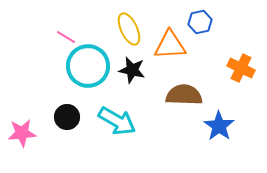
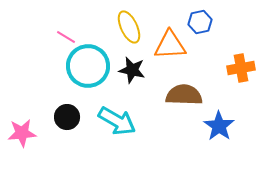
yellow ellipse: moved 2 px up
orange cross: rotated 36 degrees counterclockwise
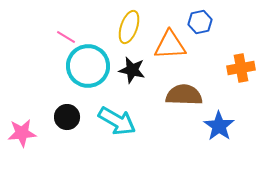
yellow ellipse: rotated 44 degrees clockwise
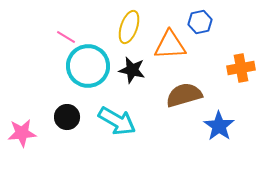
brown semicircle: rotated 18 degrees counterclockwise
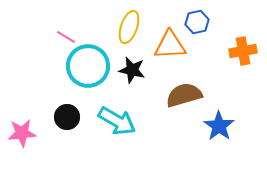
blue hexagon: moved 3 px left
orange cross: moved 2 px right, 17 px up
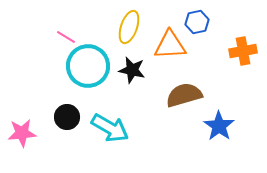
cyan arrow: moved 7 px left, 7 px down
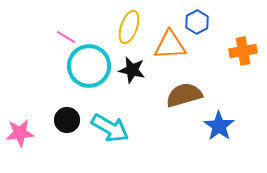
blue hexagon: rotated 15 degrees counterclockwise
cyan circle: moved 1 px right
black circle: moved 3 px down
pink star: moved 2 px left
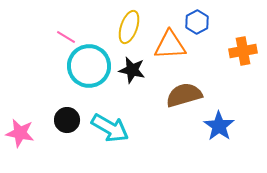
pink star: rotated 16 degrees clockwise
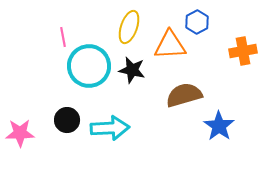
pink line: moved 3 px left; rotated 48 degrees clockwise
cyan arrow: rotated 33 degrees counterclockwise
pink star: rotated 12 degrees counterclockwise
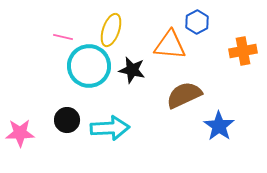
yellow ellipse: moved 18 px left, 3 px down
pink line: rotated 66 degrees counterclockwise
orange triangle: rotated 8 degrees clockwise
brown semicircle: rotated 9 degrees counterclockwise
